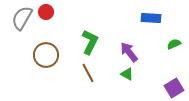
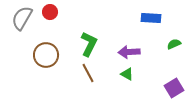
red circle: moved 4 px right
green L-shape: moved 1 px left, 2 px down
purple arrow: rotated 55 degrees counterclockwise
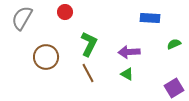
red circle: moved 15 px right
blue rectangle: moved 1 px left
brown circle: moved 2 px down
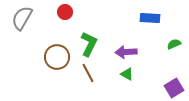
purple arrow: moved 3 px left
brown circle: moved 11 px right
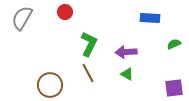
brown circle: moved 7 px left, 28 px down
purple square: rotated 24 degrees clockwise
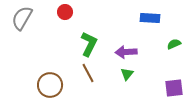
green triangle: rotated 40 degrees clockwise
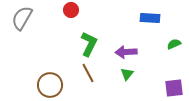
red circle: moved 6 px right, 2 px up
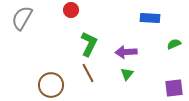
brown circle: moved 1 px right
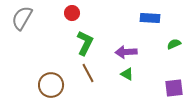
red circle: moved 1 px right, 3 px down
green L-shape: moved 4 px left, 1 px up
green triangle: rotated 40 degrees counterclockwise
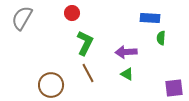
green semicircle: moved 13 px left, 6 px up; rotated 64 degrees counterclockwise
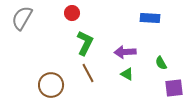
green semicircle: moved 25 px down; rotated 32 degrees counterclockwise
purple arrow: moved 1 px left
